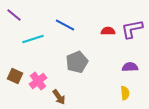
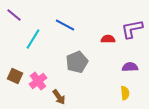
red semicircle: moved 8 px down
cyan line: rotated 40 degrees counterclockwise
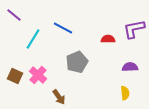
blue line: moved 2 px left, 3 px down
purple L-shape: moved 2 px right
pink cross: moved 6 px up; rotated 12 degrees counterclockwise
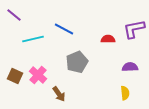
blue line: moved 1 px right, 1 px down
cyan line: rotated 45 degrees clockwise
brown arrow: moved 3 px up
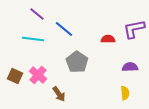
purple line: moved 23 px right, 1 px up
blue line: rotated 12 degrees clockwise
cyan line: rotated 20 degrees clockwise
gray pentagon: rotated 15 degrees counterclockwise
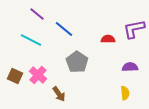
cyan line: moved 2 px left, 1 px down; rotated 20 degrees clockwise
